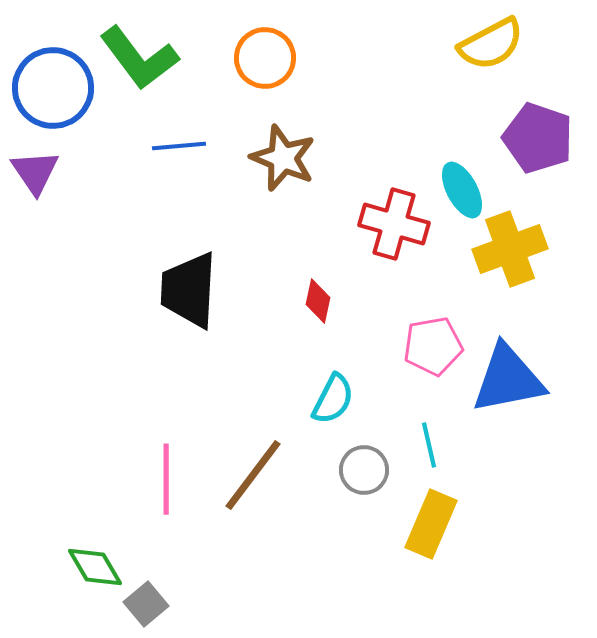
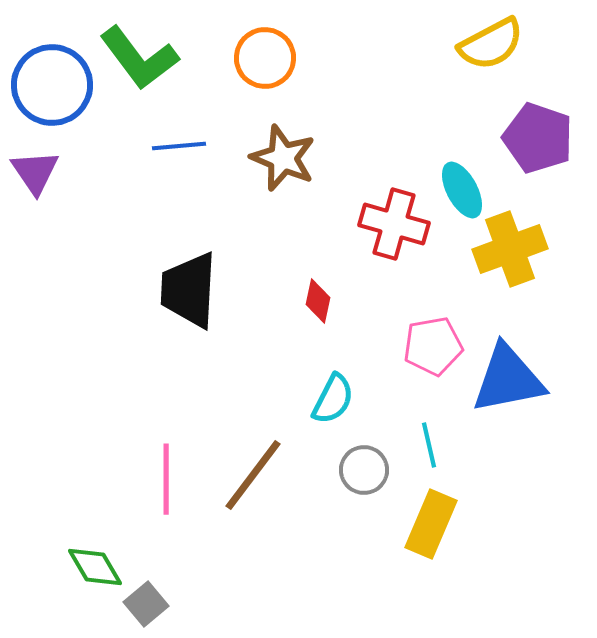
blue circle: moved 1 px left, 3 px up
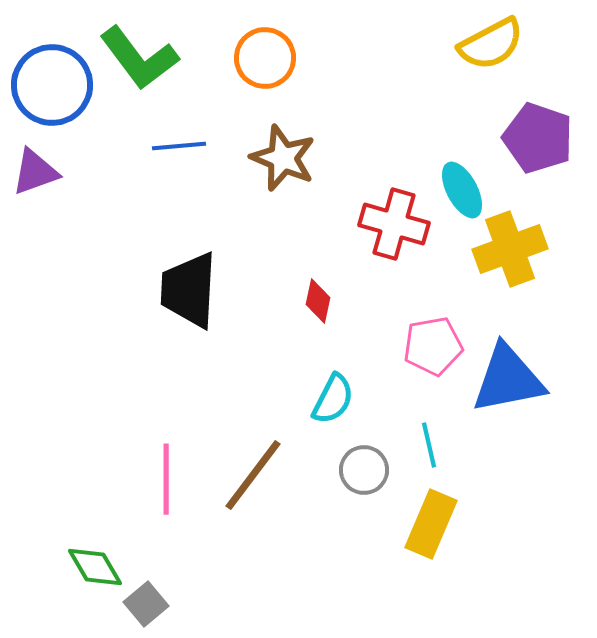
purple triangle: rotated 44 degrees clockwise
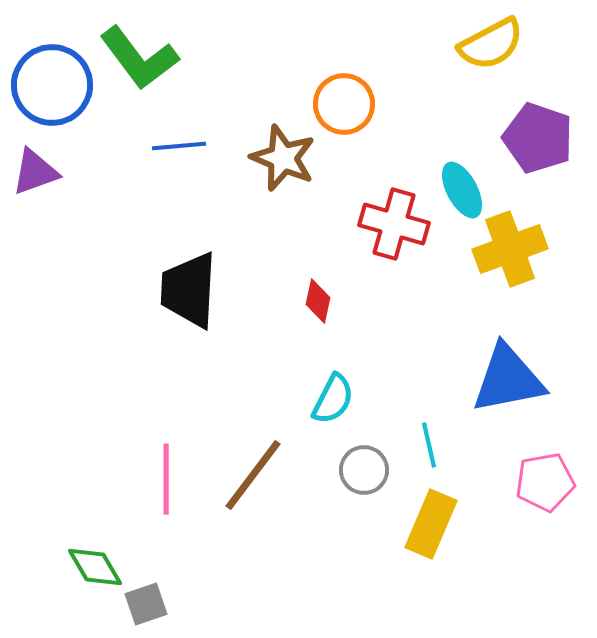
orange circle: moved 79 px right, 46 px down
pink pentagon: moved 112 px right, 136 px down
gray square: rotated 21 degrees clockwise
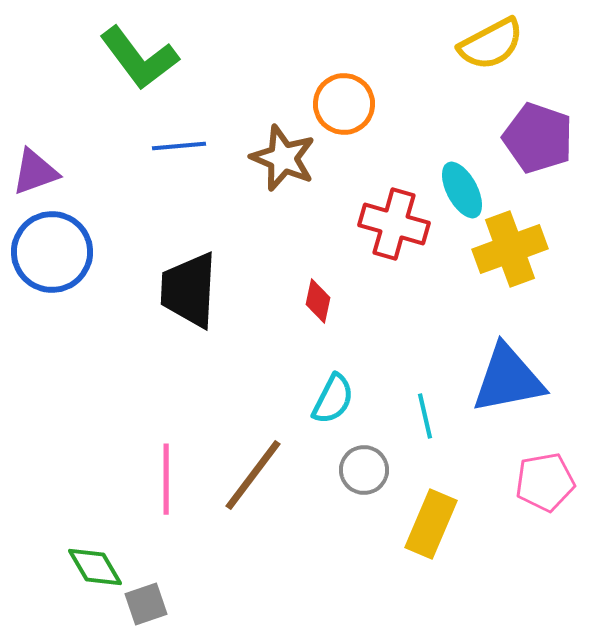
blue circle: moved 167 px down
cyan line: moved 4 px left, 29 px up
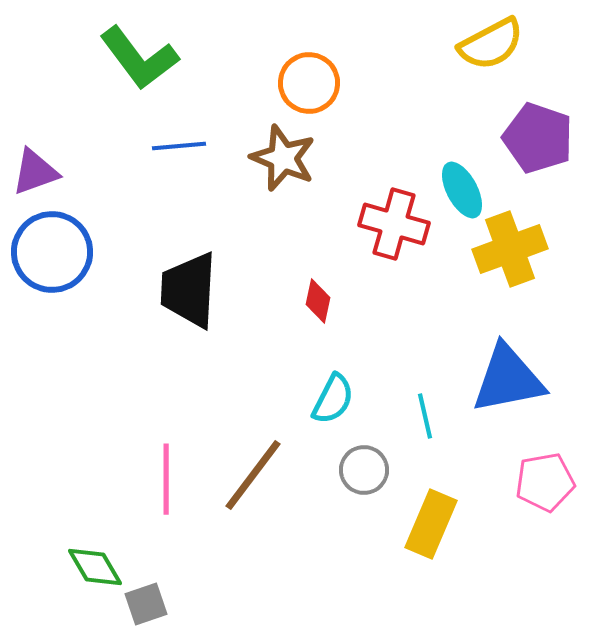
orange circle: moved 35 px left, 21 px up
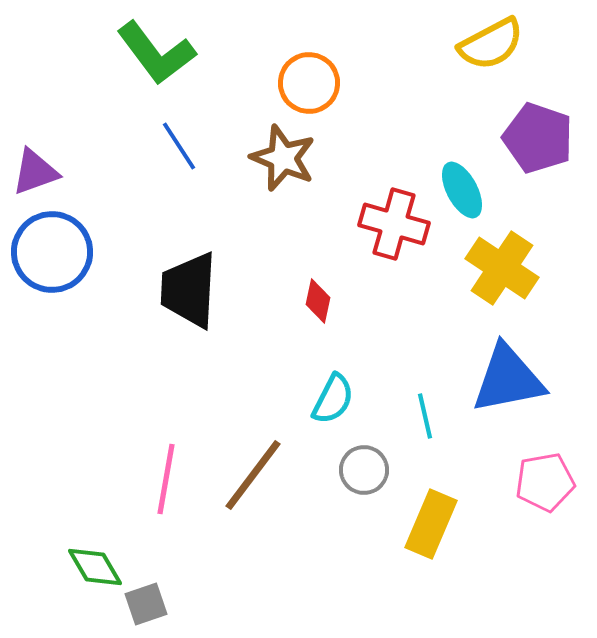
green L-shape: moved 17 px right, 5 px up
blue line: rotated 62 degrees clockwise
yellow cross: moved 8 px left, 19 px down; rotated 36 degrees counterclockwise
pink line: rotated 10 degrees clockwise
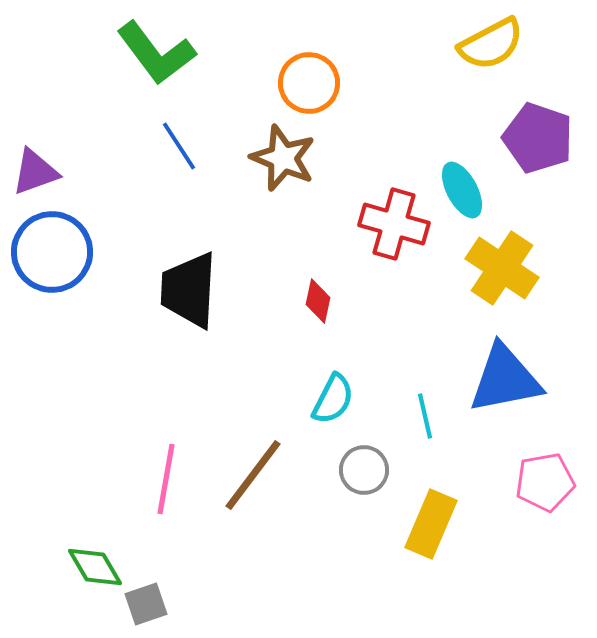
blue triangle: moved 3 px left
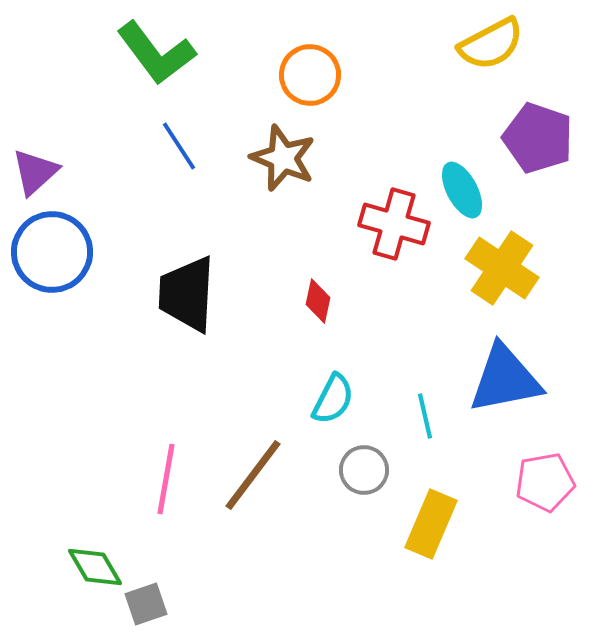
orange circle: moved 1 px right, 8 px up
purple triangle: rotated 22 degrees counterclockwise
black trapezoid: moved 2 px left, 4 px down
